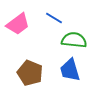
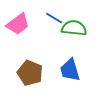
green semicircle: moved 12 px up
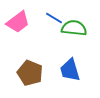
pink trapezoid: moved 2 px up
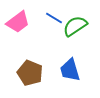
green semicircle: moved 1 px right, 2 px up; rotated 40 degrees counterclockwise
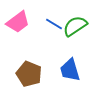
blue line: moved 6 px down
brown pentagon: moved 1 px left, 1 px down
